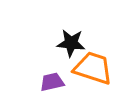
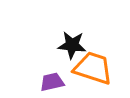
black star: moved 1 px right, 2 px down
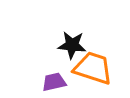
purple trapezoid: moved 2 px right
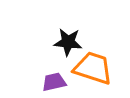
black star: moved 4 px left, 3 px up
